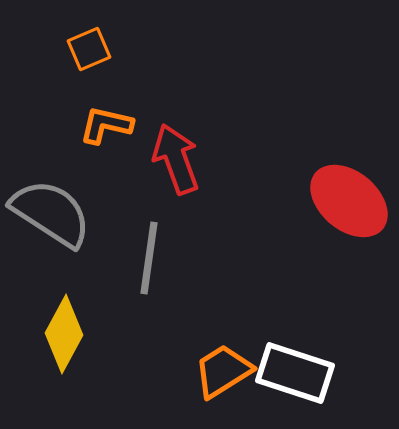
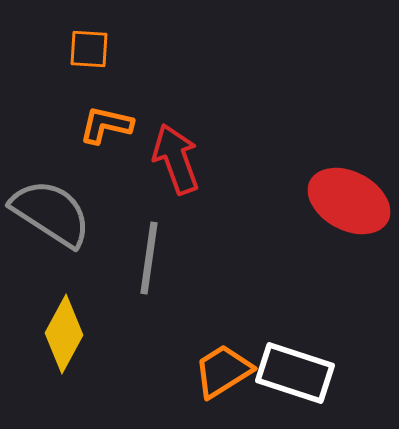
orange square: rotated 27 degrees clockwise
red ellipse: rotated 12 degrees counterclockwise
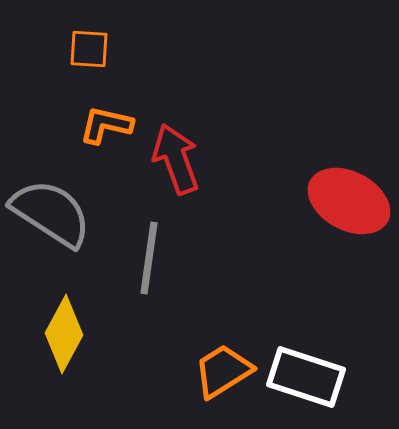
white rectangle: moved 11 px right, 4 px down
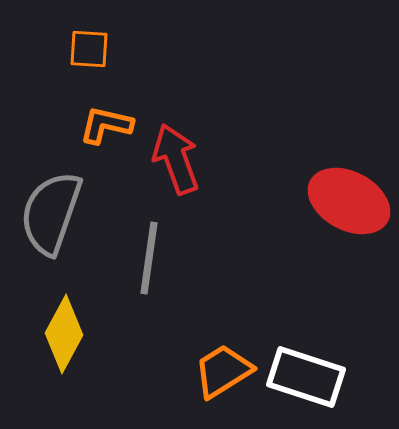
gray semicircle: rotated 104 degrees counterclockwise
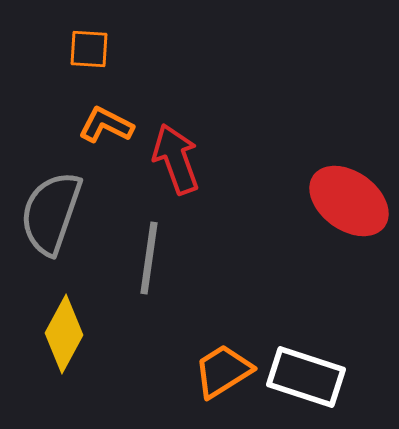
orange L-shape: rotated 14 degrees clockwise
red ellipse: rotated 8 degrees clockwise
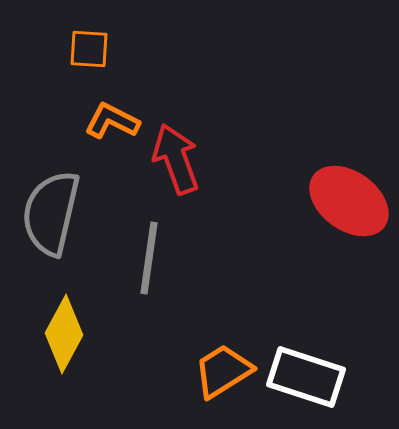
orange L-shape: moved 6 px right, 4 px up
gray semicircle: rotated 6 degrees counterclockwise
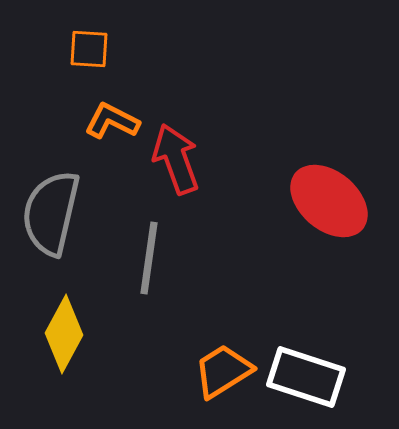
red ellipse: moved 20 px left; rotated 4 degrees clockwise
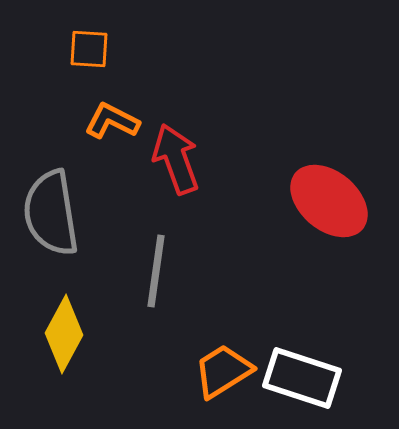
gray semicircle: rotated 22 degrees counterclockwise
gray line: moved 7 px right, 13 px down
white rectangle: moved 4 px left, 1 px down
